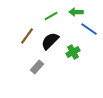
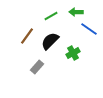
green cross: moved 1 px down
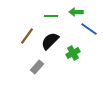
green line: rotated 32 degrees clockwise
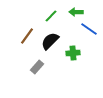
green line: rotated 48 degrees counterclockwise
green cross: rotated 24 degrees clockwise
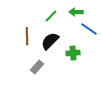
brown line: rotated 36 degrees counterclockwise
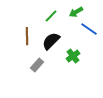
green arrow: rotated 32 degrees counterclockwise
black semicircle: moved 1 px right
green cross: moved 3 px down; rotated 32 degrees counterclockwise
gray rectangle: moved 2 px up
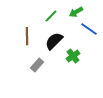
black semicircle: moved 3 px right
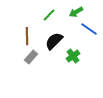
green line: moved 2 px left, 1 px up
gray rectangle: moved 6 px left, 8 px up
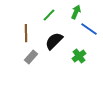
green arrow: rotated 144 degrees clockwise
brown line: moved 1 px left, 3 px up
green cross: moved 6 px right
